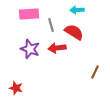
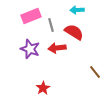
pink rectangle: moved 2 px right, 2 px down; rotated 18 degrees counterclockwise
brown line: rotated 64 degrees counterclockwise
red star: moved 27 px right; rotated 24 degrees clockwise
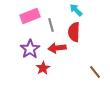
cyan arrow: moved 1 px left; rotated 48 degrees clockwise
pink rectangle: moved 1 px left
red semicircle: rotated 120 degrees counterclockwise
purple star: rotated 18 degrees clockwise
red star: moved 20 px up
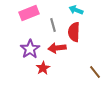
cyan arrow: rotated 24 degrees counterclockwise
pink rectangle: moved 1 px left, 3 px up
gray line: moved 2 px right
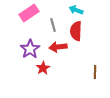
pink rectangle: rotated 12 degrees counterclockwise
red semicircle: moved 2 px right, 1 px up
red arrow: moved 1 px right, 1 px up
brown line: rotated 40 degrees clockwise
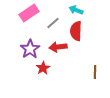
gray line: moved 2 px up; rotated 64 degrees clockwise
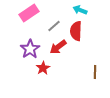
cyan arrow: moved 4 px right
gray line: moved 1 px right, 3 px down
red arrow: rotated 30 degrees counterclockwise
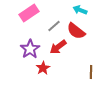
red semicircle: rotated 54 degrees counterclockwise
brown line: moved 4 px left
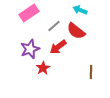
purple star: rotated 12 degrees clockwise
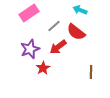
red semicircle: moved 1 px down
